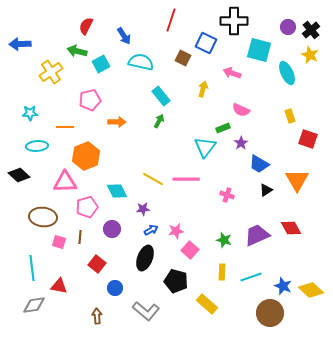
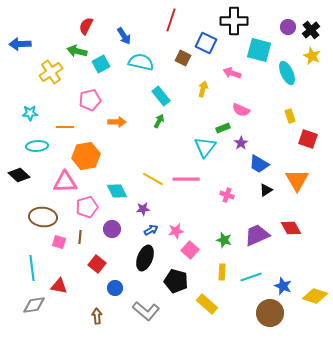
yellow star at (310, 55): moved 2 px right, 1 px down
orange hexagon at (86, 156): rotated 12 degrees clockwise
yellow diamond at (311, 290): moved 4 px right, 6 px down; rotated 25 degrees counterclockwise
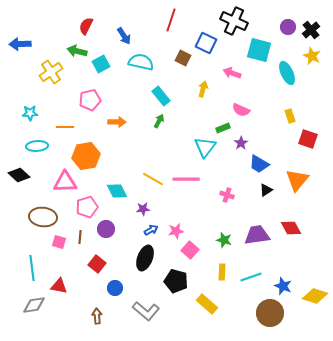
black cross at (234, 21): rotated 24 degrees clockwise
orange triangle at (297, 180): rotated 10 degrees clockwise
purple circle at (112, 229): moved 6 px left
purple trapezoid at (257, 235): rotated 16 degrees clockwise
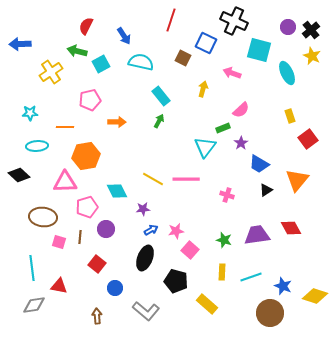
pink semicircle at (241, 110): rotated 66 degrees counterclockwise
red square at (308, 139): rotated 36 degrees clockwise
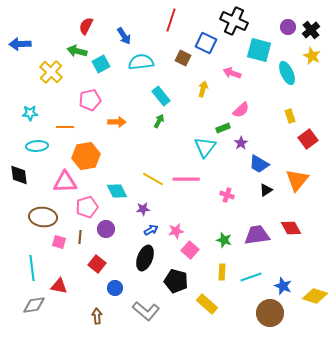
cyan semicircle at (141, 62): rotated 20 degrees counterclockwise
yellow cross at (51, 72): rotated 15 degrees counterclockwise
black diamond at (19, 175): rotated 40 degrees clockwise
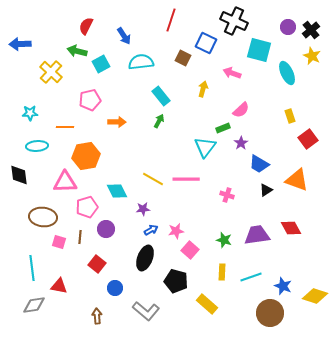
orange triangle at (297, 180): rotated 50 degrees counterclockwise
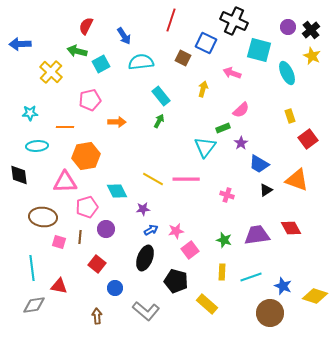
pink square at (190, 250): rotated 12 degrees clockwise
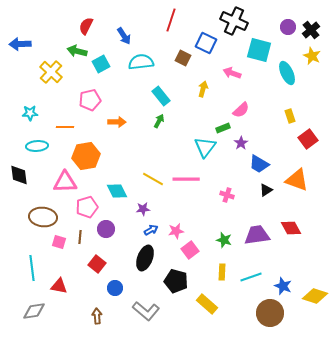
gray diamond at (34, 305): moved 6 px down
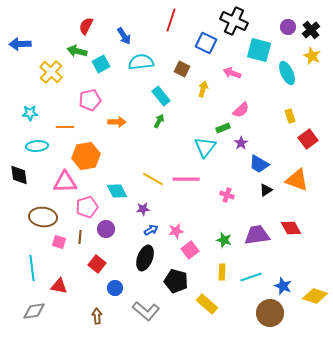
brown square at (183, 58): moved 1 px left, 11 px down
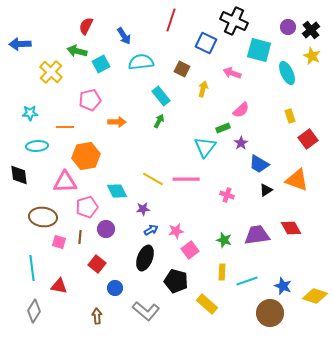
cyan line at (251, 277): moved 4 px left, 4 px down
gray diamond at (34, 311): rotated 50 degrees counterclockwise
